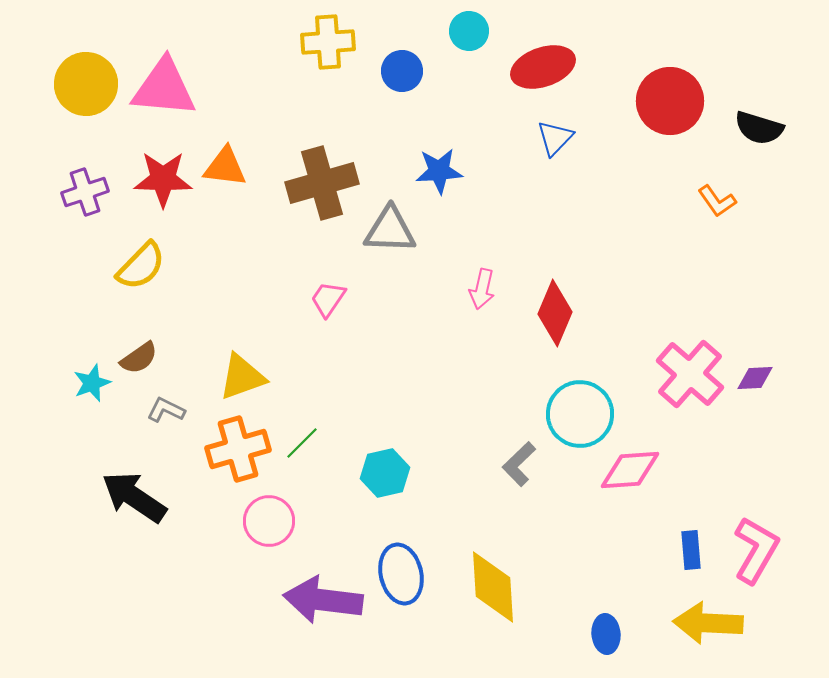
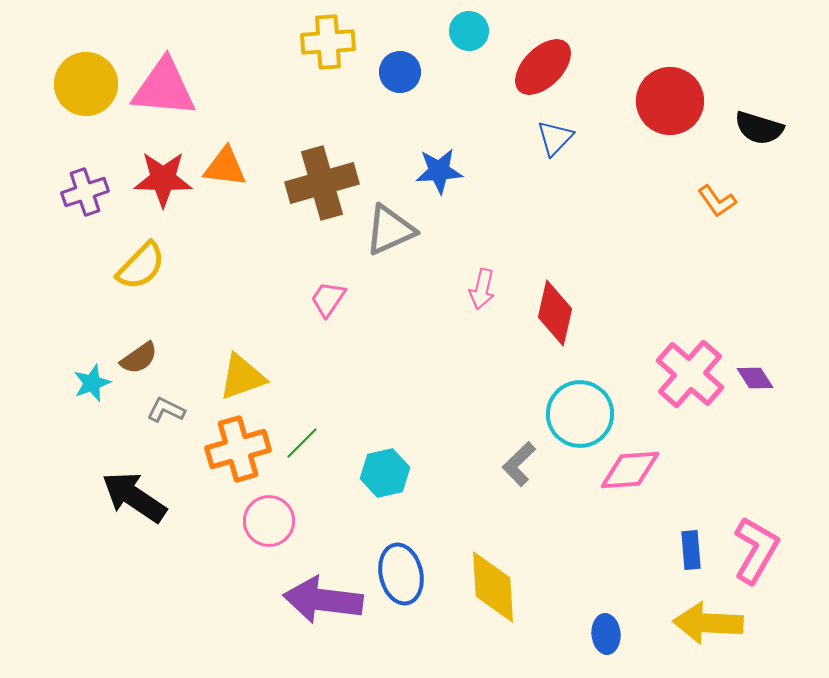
red ellipse at (543, 67): rotated 26 degrees counterclockwise
blue circle at (402, 71): moved 2 px left, 1 px down
gray triangle at (390, 230): rotated 26 degrees counterclockwise
red diamond at (555, 313): rotated 10 degrees counterclockwise
purple diamond at (755, 378): rotated 60 degrees clockwise
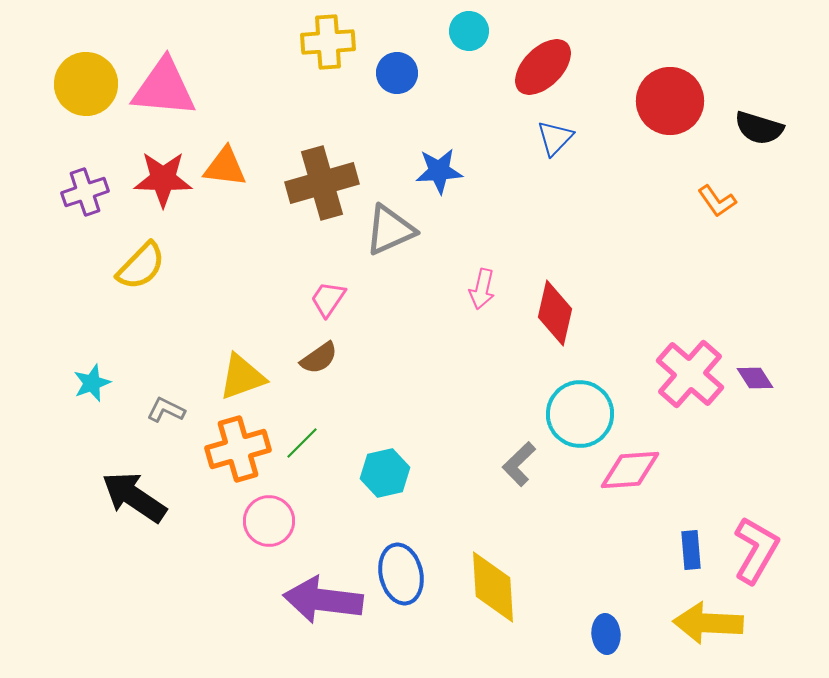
blue circle at (400, 72): moved 3 px left, 1 px down
brown semicircle at (139, 358): moved 180 px right
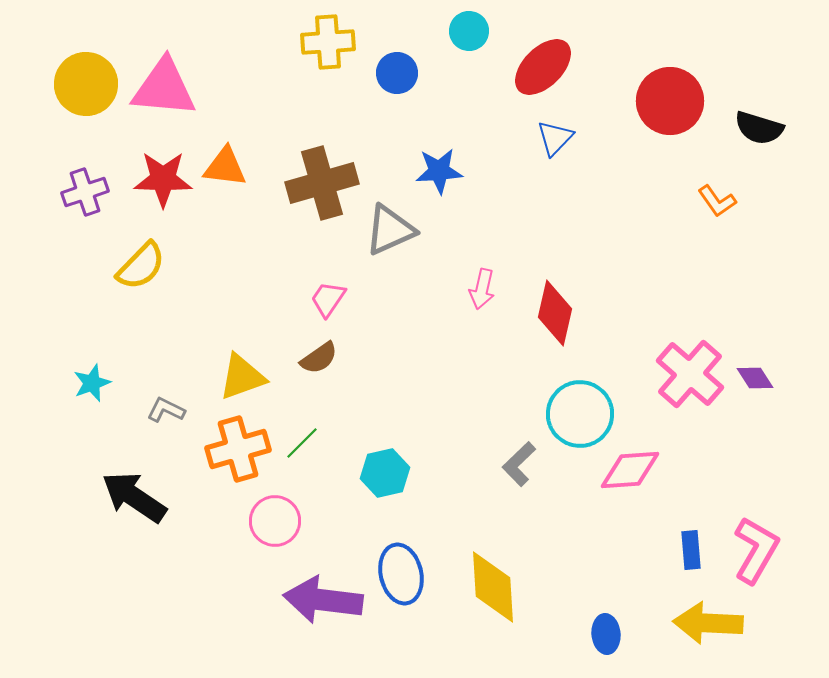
pink circle at (269, 521): moved 6 px right
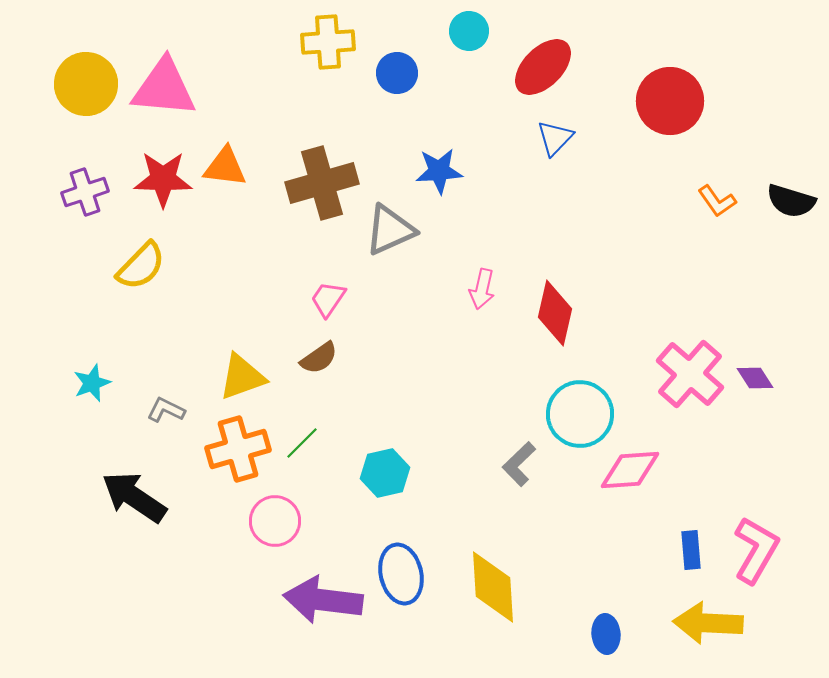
black semicircle at (759, 128): moved 32 px right, 73 px down
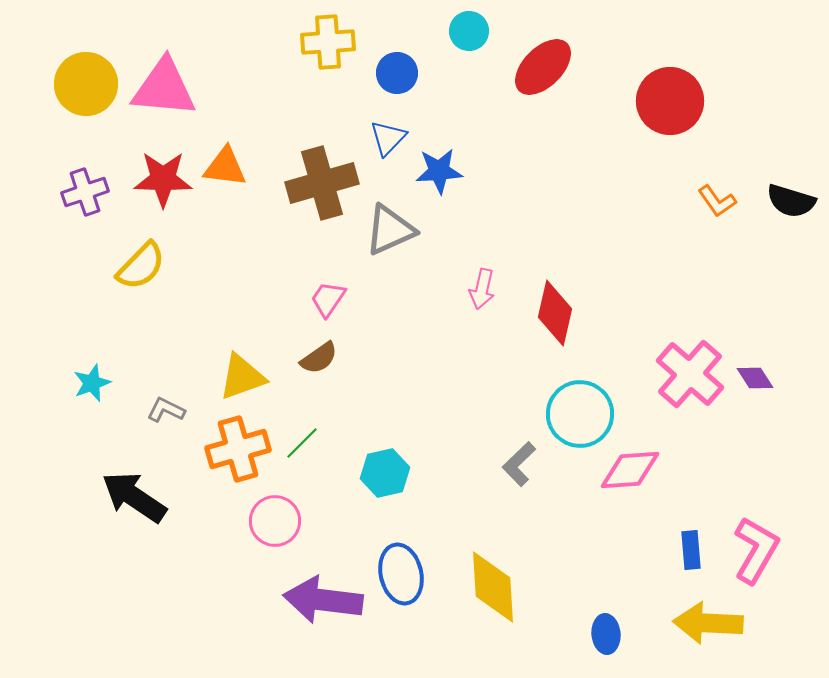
blue triangle at (555, 138): moved 167 px left
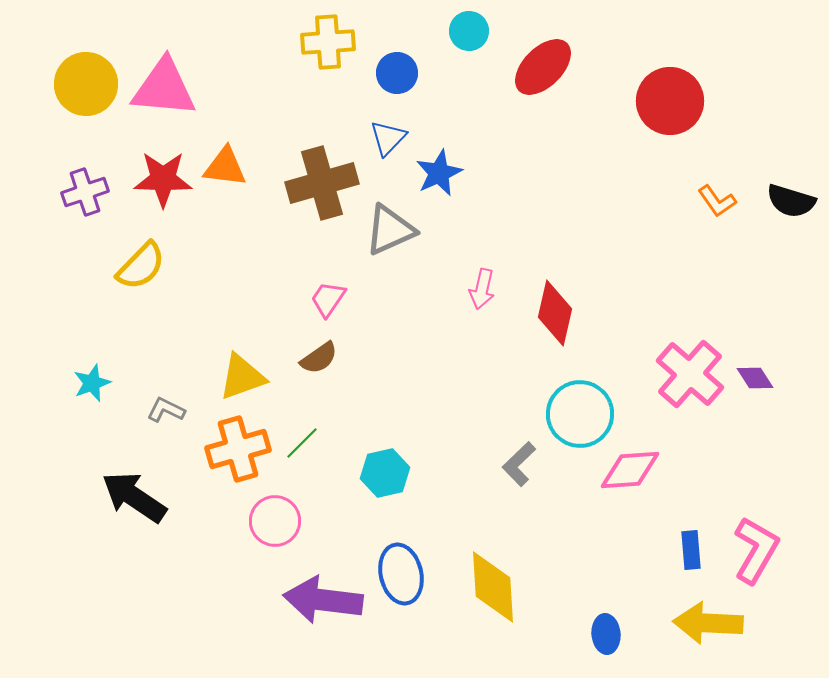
blue star at (439, 171): moved 2 px down; rotated 21 degrees counterclockwise
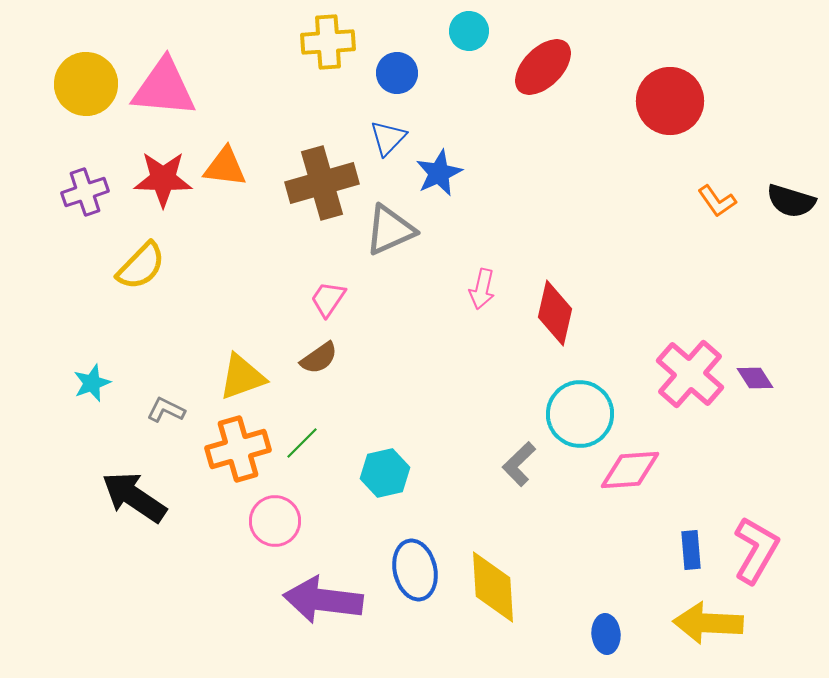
blue ellipse at (401, 574): moved 14 px right, 4 px up
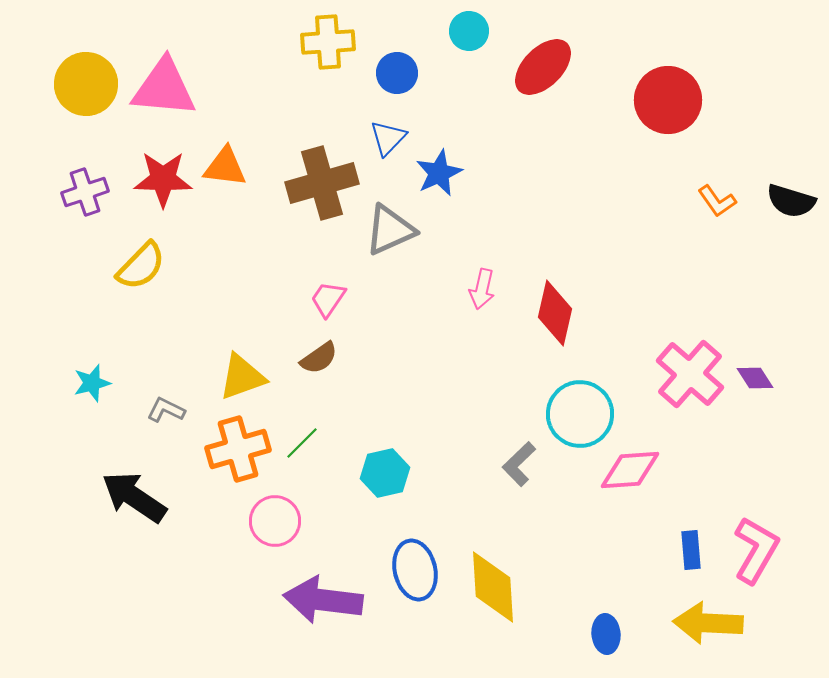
red circle at (670, 101): moved 2 px left, 1 px up
cyan star at (92, 383): rotated 6 degrees clockwise
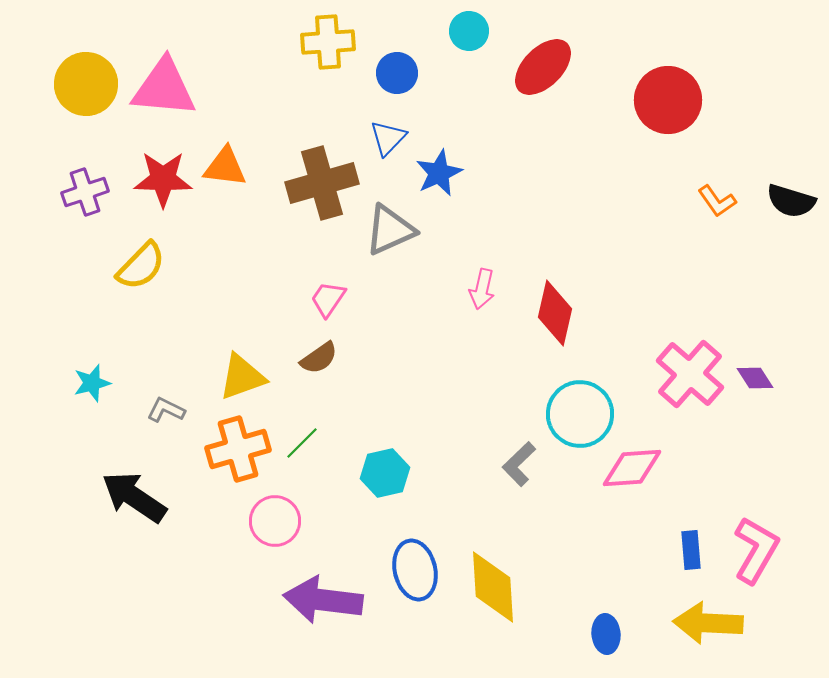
pink diamond at (630, 470): moved 2 px right, 2 px up
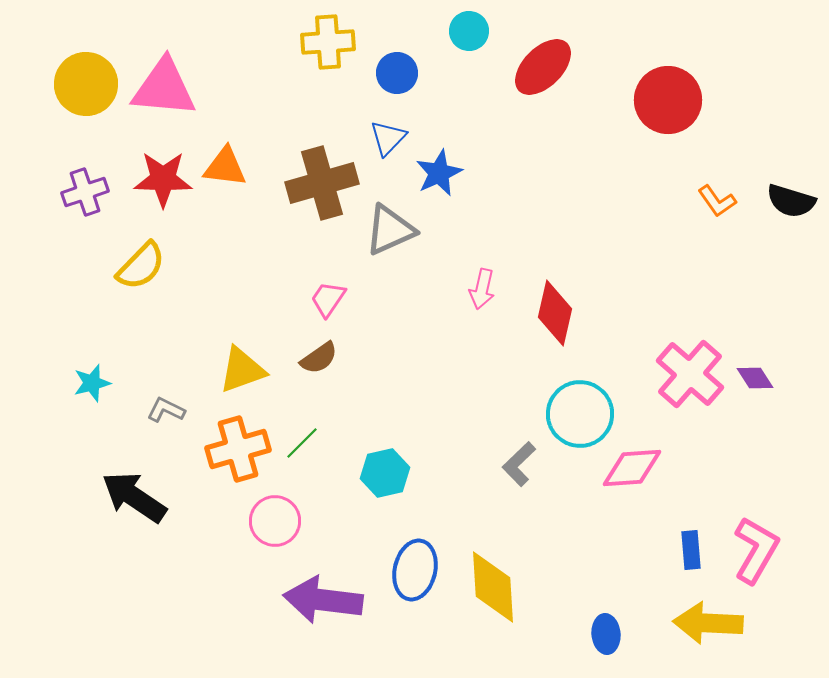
yellow triangle at (242, 377): moved 7 px up
blue ellipse at (415, 570): rotated 26 degrees clockwise
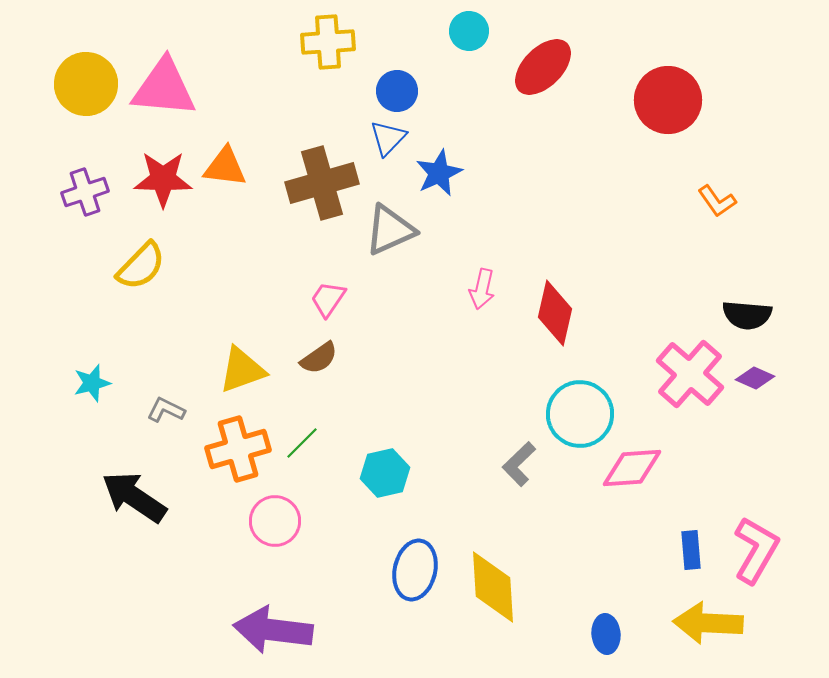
blue circle at (397, 73): moved 18 px down
black semicircle at (791, 201): moved 44 px left, 114 px down; rotated 12 degrees counterclockwise
purple diamond at (755, 378): rotated 33 degrees counterclockwise
purple arrow at (323, 600): moved 50 px left, 30 px down
